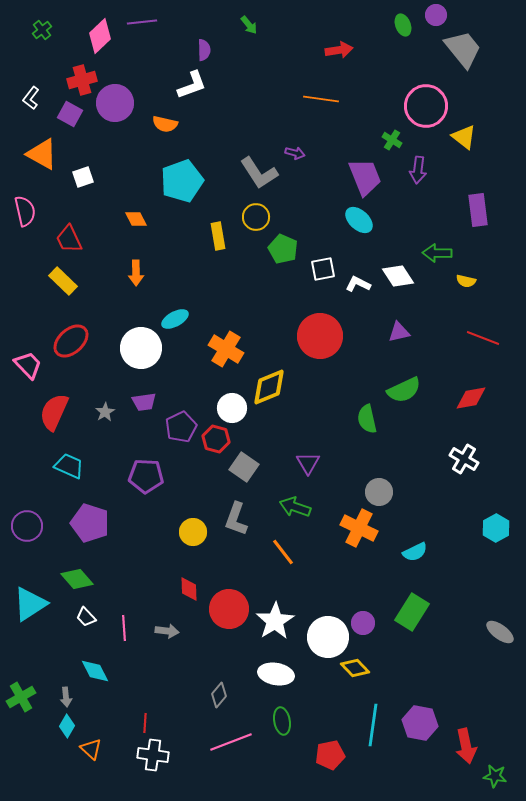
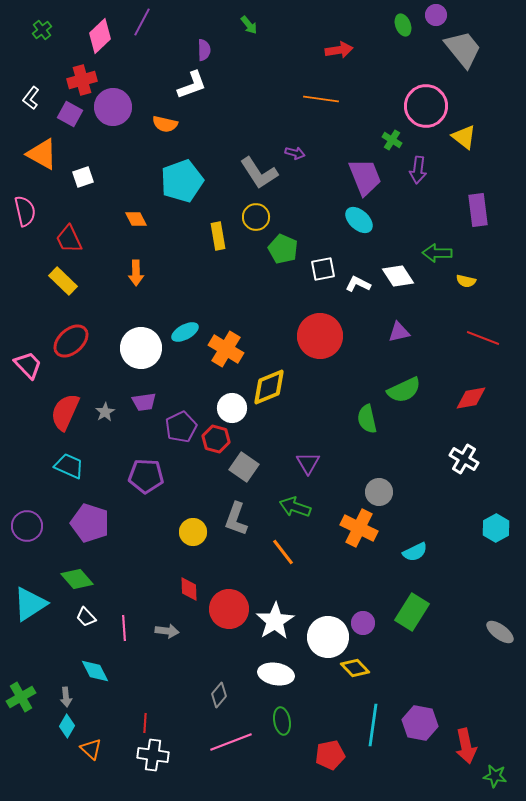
purple line at (142, 22): rotated 56 degrees counterclockwise
purple circle at (115, 103): moved 2 px left, 4 px down
cyan ellipse at (175, 319): moved 10 px right, 13 px down
red semicircle at (54, 412): moved 11 px right
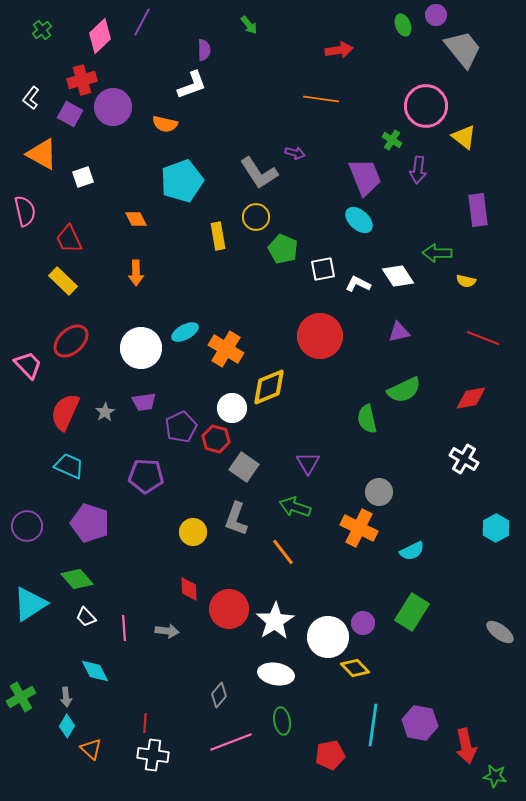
cyan semicircle at (415, 552): moved 3 px left, 1 px up
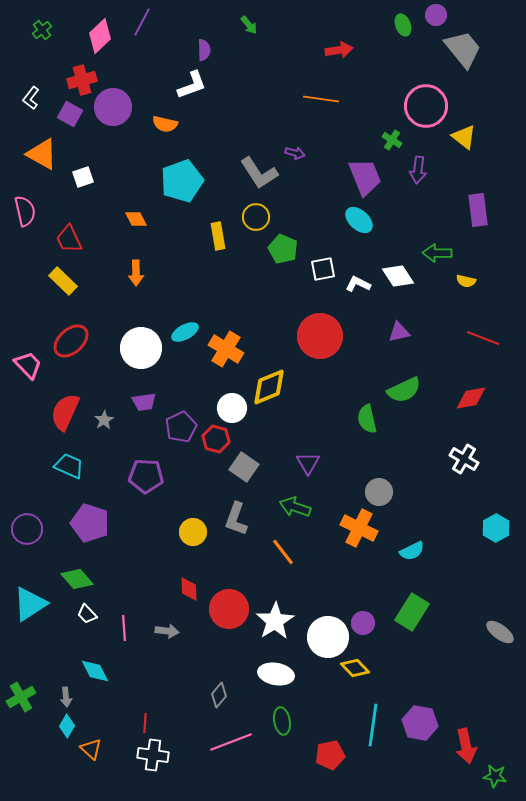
gray star at (105, 412): moved 1 px left, 8 px down
purple circle at (27, 526): moved 3 px down
white trapezoid at (86, 617): moved 1 px right, 3 px up
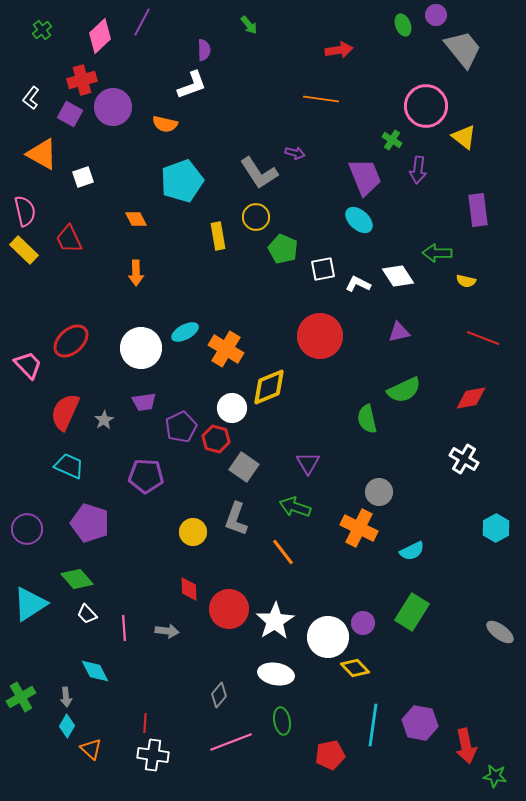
yellow rectangle at (63, 281): moved 39 px left, 31 px up
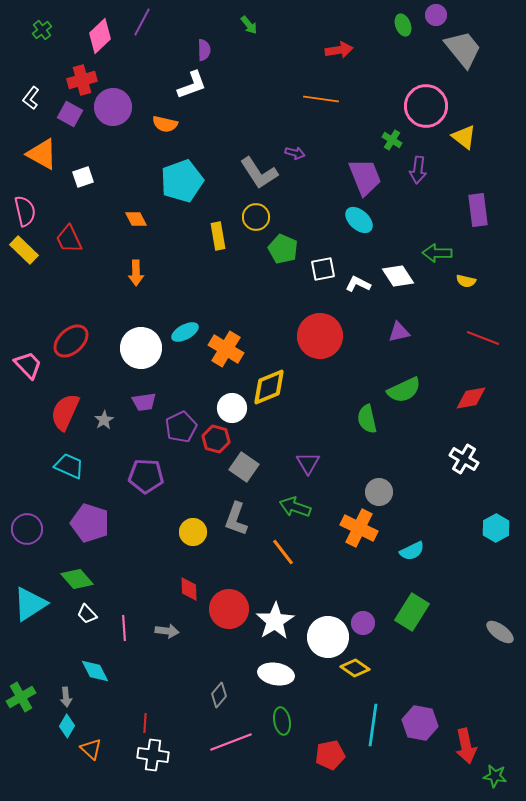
yellow diamond at (355, 668): rotated 12 degrees counterclockwise
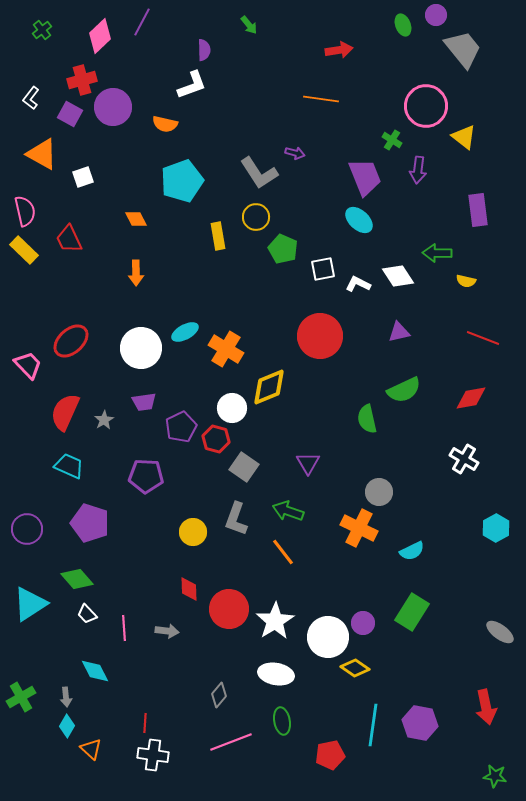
green arrow at (295, 507): moved 7 px left, 4 px down
red arrow at (466, 746): moved 20 px right, 39 px up
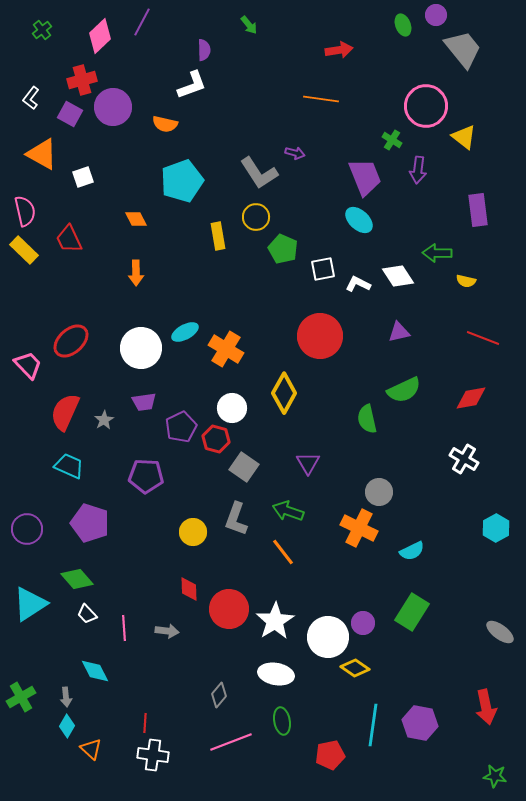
yellow diamond at (269, 387): moved 15 px right, 6 px down; rotated 39 degrees counterclockwise
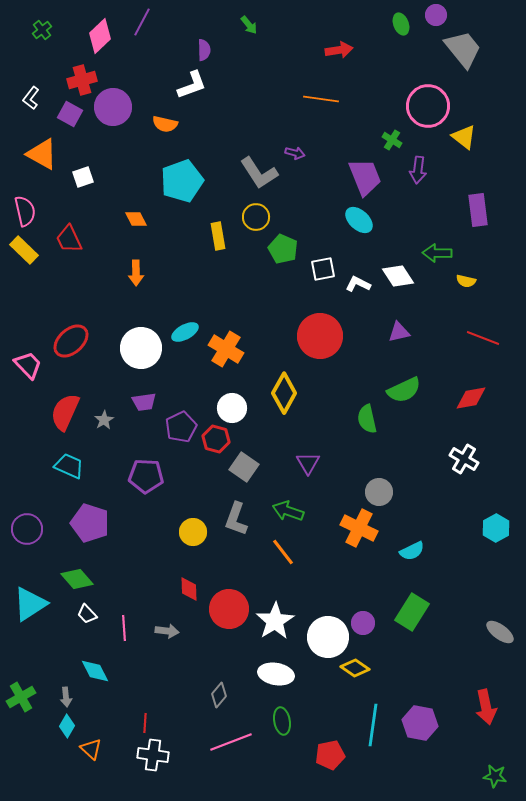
green ellipse at (403, 25): moved 2 px left, 1 px up
pink circle at (426, 106): moved 2 px right
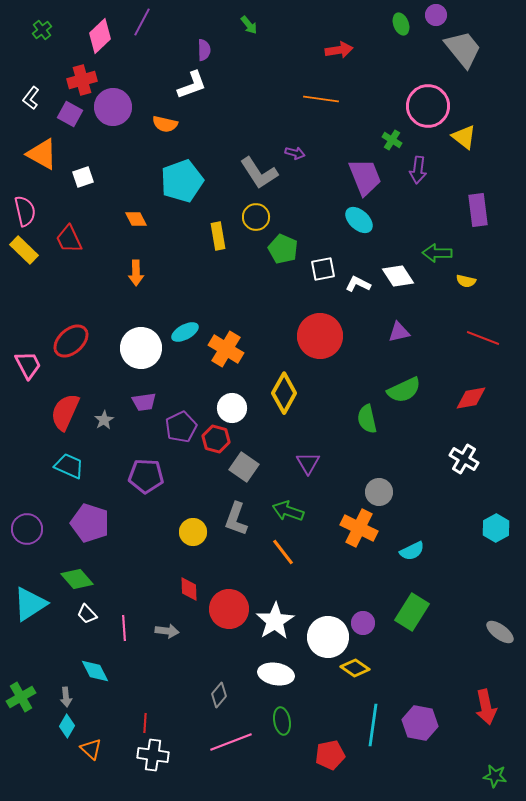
pink trapezoid at (28, 365): rotated 16 degrees clockwise
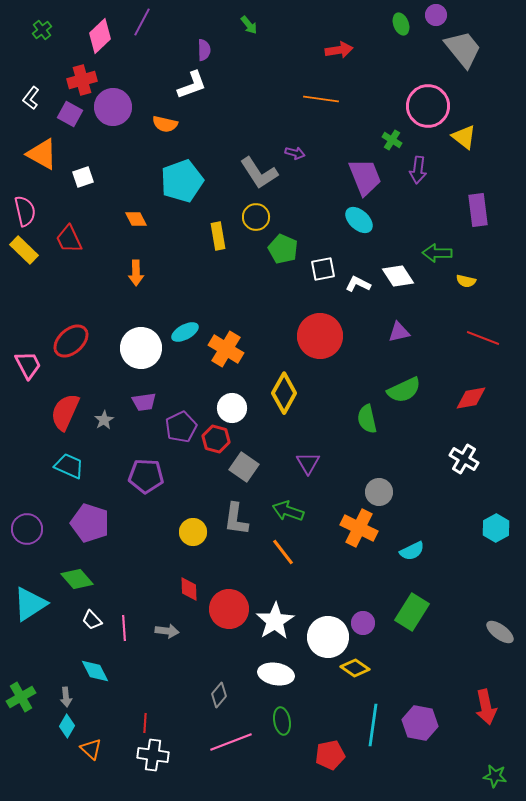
gray L-shape at (236, 519): rotated 12 degrees counterclockwise
white trapezoid at (87, 614): moved 5 px right, 6 px down
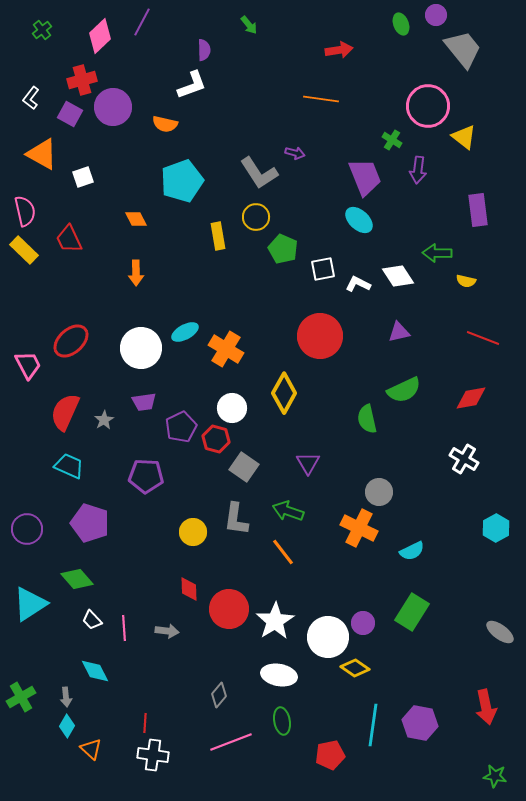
white ellipse at (276, 674): moved 3 px right, 1 px down
